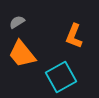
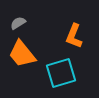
gray semicircle: moved 1 px right, 1 px down
cyan square: moved 4 px up; rotated 12 degrees clockwise
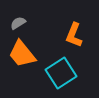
orange L-shape: moved 1 px up
cyan square: rotated 16 degrees counterclockwise
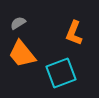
orange L-shape: moved 2 px up
cyan square: rotated 12 degrees clockwise
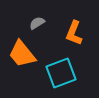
gray semicircle: moved 19 px right
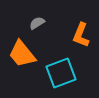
orange L-shape: moved 7 px right, 2 px down
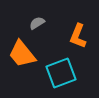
orange L-shape: moved 3 px left, 1 px down
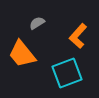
orange L-shape: rotated 20 degrees clockwise
cyan square: moved 6 px right
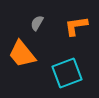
gray semicircle: rotated 28 degrees counterclockwise
orange L-shape: moved 2 px left, 10 px up; rotated 40 degrees clockwise
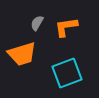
orange L-shape: moved 10 px left, 1 px down
orange trapezoid: rotated 68 degrees counterclockwise
